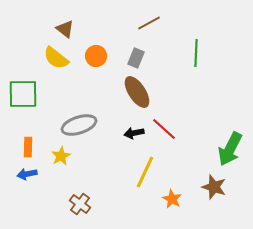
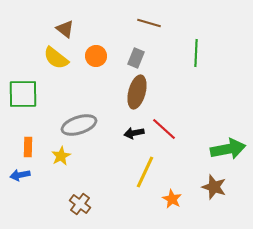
brown line: rotated 45 degrees clockwise
brown ellipse: rotated 48 degrees clockwise
green arrow: moved 2 px left; rotated 128 degrees counterclockwise
blue arrow: moved 7 px left, 1 px down
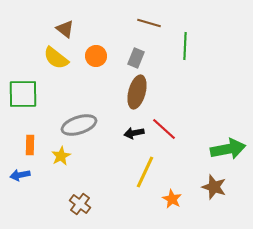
green line: moved 11 px left, 7 px up
orange rectangle: moved 2 px right, 2 px up
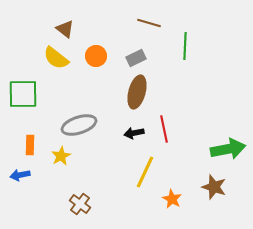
gray rectangle: rotated 42 degrees clockwise
red line: rotated 36 degrees clockwise
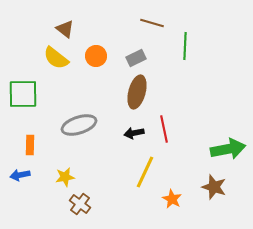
brown line: moved 3 px right
yellow star: moved 4 px right, 21 px down; rotated 18 degrees clockwise
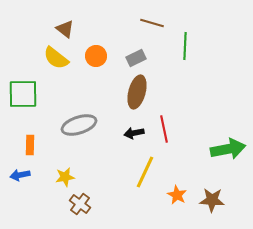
brown star: moved 2 px left, 13 px down; rotated 15 degrees counterclockwise
orange star: moved 5 px right, 4 px up
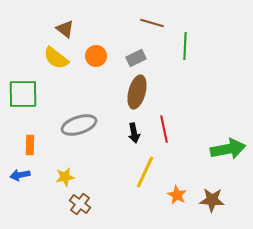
black arrow: rotated 90 degrees counterclockwise
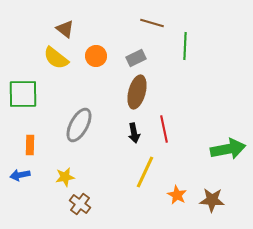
gray ellipse: rotated 44 degrees counterclockwise
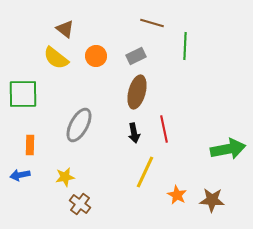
gray rectangle: moved 2 px up
